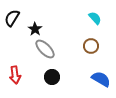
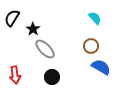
black star: moved 2 px left
blue semicircle: moved 12 px up
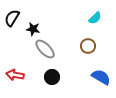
cyan semicircle: rotated 88 degrees clockwise
black star: rotated 24 degrees counterclockwise
brown circle: moved 3 px left
blue semicircle: moved 10 px down
red arrow: rotated 108 degrees clockwise
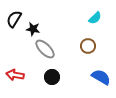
black semicircle: moved 2 px right, 1 px down
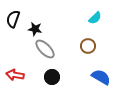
black semicircle: moved 1 px left; rotated 12 degrees counterclockwise
black star: moved 2 px right
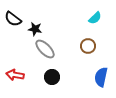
black semicircle: rotated 72 degrees counterclockwise
blue semicircle: rotated 108 degrees counterclockwise
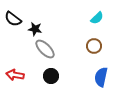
cyan semicircle: moved 2 px right
brown circle: moved 6 px right
black circle: moved 1 px left, 1 px up
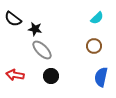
gray ellipse: moved 3 px left, 1 px down
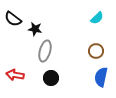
brown circle: moved 2 px right, 5 px down
gray ellipse: moved 3 px right, 1 px down; rotated 60 degrees clockwise
black circle: moved 2 px down
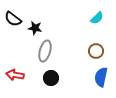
black star: moved 1 px up
